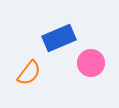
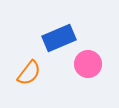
pink circle: moved 3 px left, 1 px down
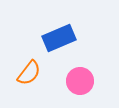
pink circle: moved 8 px left, 17 px down
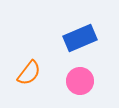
blue rectangle: moved 21 px right
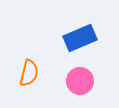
orange semicircle: rotated 24 degrees counterclockwise
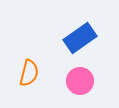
blue rectangle: rotated 12 degrees counterclockwise
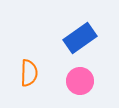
orange semicircle: rotated 12 degrees counterclockwise
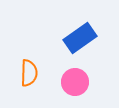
pink circle: moved 5 px left, 1 px down
